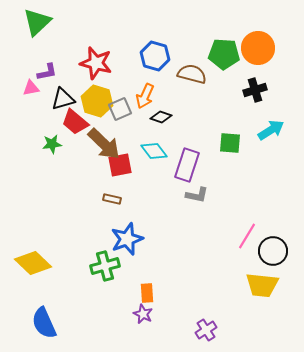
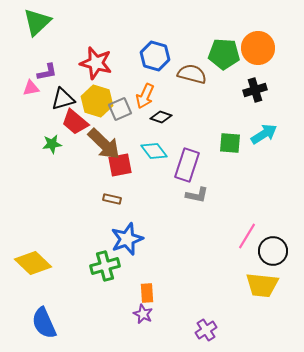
cyan arrow: moved 7 px left, 4 px down
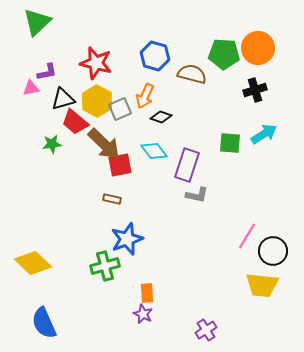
yellow hexagon: rotated 12 degrees clockwise
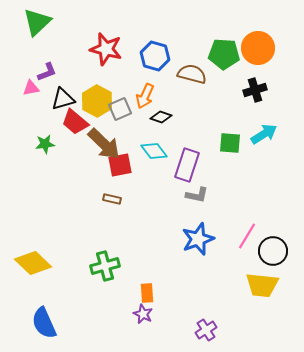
red star: moved 10 px right, 14 px up
purple L-shape: rotated 10 degrees counterclockwise
green star: moved 7 px left
blue star: moved 71 px right
